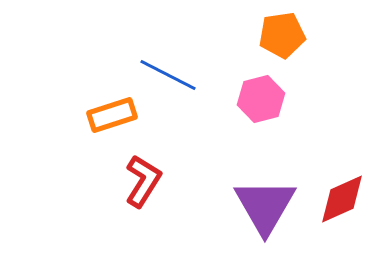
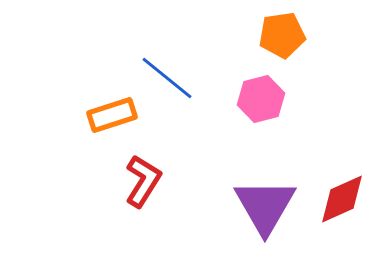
blue line: moved 1 px left, 3 px down; rotated 12 degrees clockwise
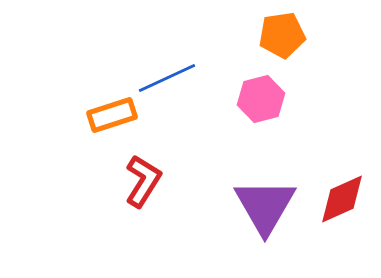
blue line: rotated 64 degrees counterclockwise
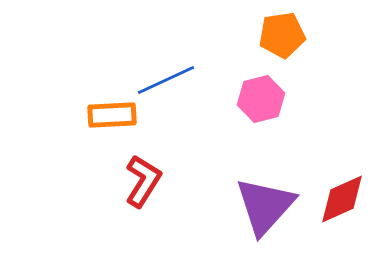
blue line: moved 1 px left, 2 px down
orange rectangle: rotated 15 degrees clockwise
purple triangle: rotated 12 degrees clockwise
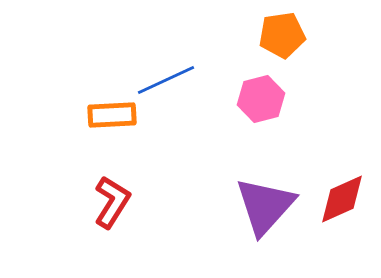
red L-shape: moved 31 px left, 21 px down
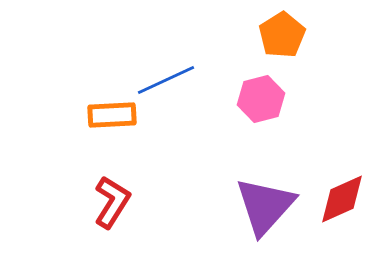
orange pentagon: rotated 24 degrees counterclockwise
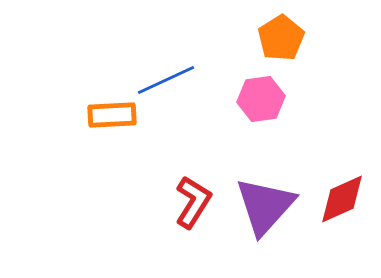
orange pentagon: moved 1 px left, 3 px down
pink hexagon: rotated 6 degrees clockwise
red L-shape: moved 81 px right
